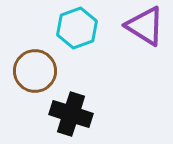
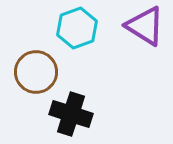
brown circle: moved 1 px right, 1 px down
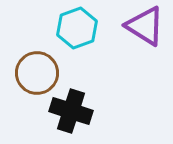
brown circle: moved 1 px right, 1 px down
black cross: moved 3 px up
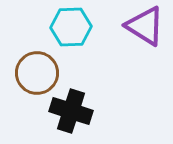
cyan hexagon: moved 6 px left, 1 px up; rotated 18 degrees clockwise
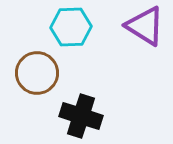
black cross: moved 10 px right, 5 px down
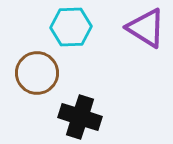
purple triangle: moved 1 px right, 2 px down
black cross: moved 1 px left, 1 px down
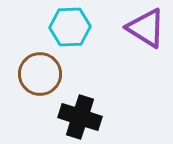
cyan hexagon: moved 1 px left
brown circle: moved 3 px right, 1 px down
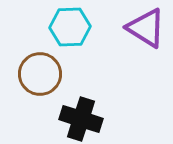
black cross: moved 1 px right, 2 px down
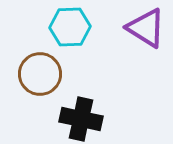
black cross: rotated 6 degrees counterclockwise
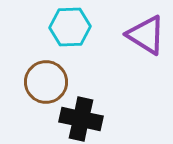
purple triangle: moved 7 px down
brown circle: moved 6 px right, 8 px down
